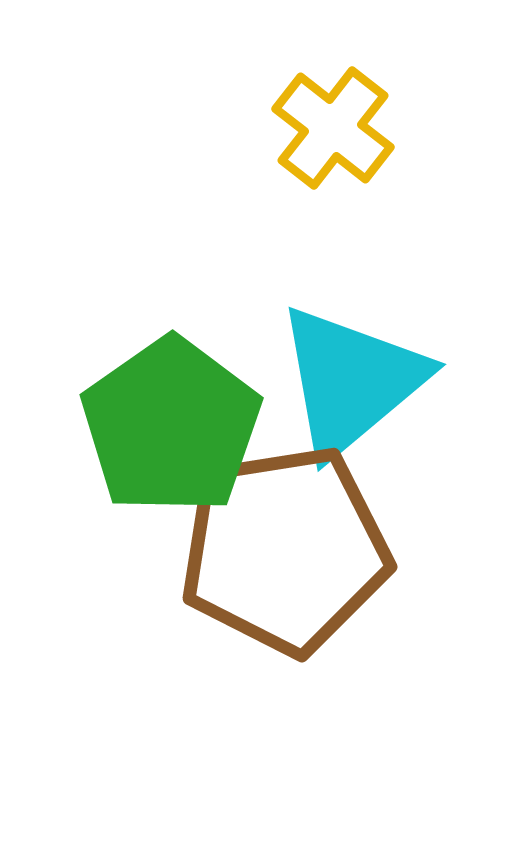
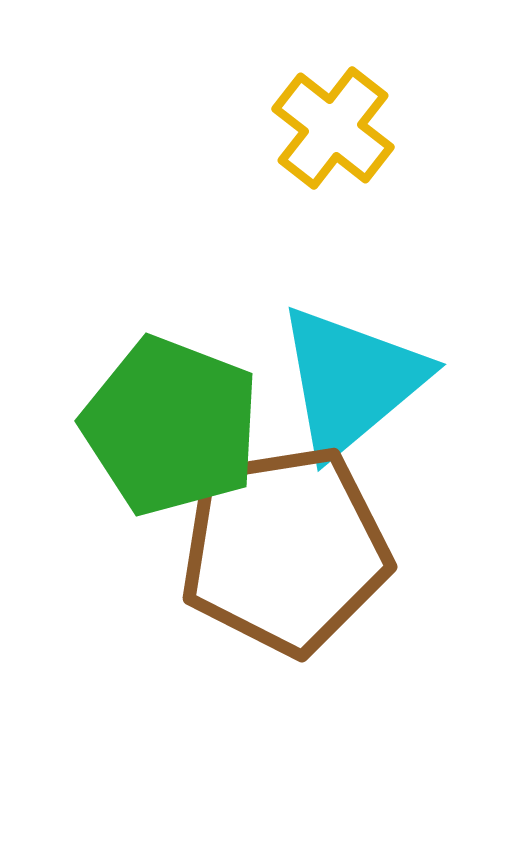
green pentagon: rotated 16 degrees counterclockwise
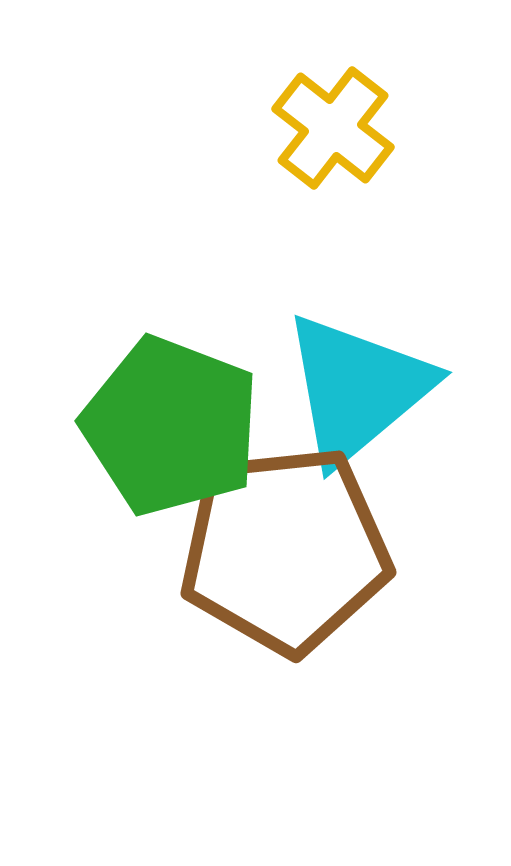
cyan triangle: moved 6 px right, 8 px down
brown pentagon: rotated 3 degrees clockwise
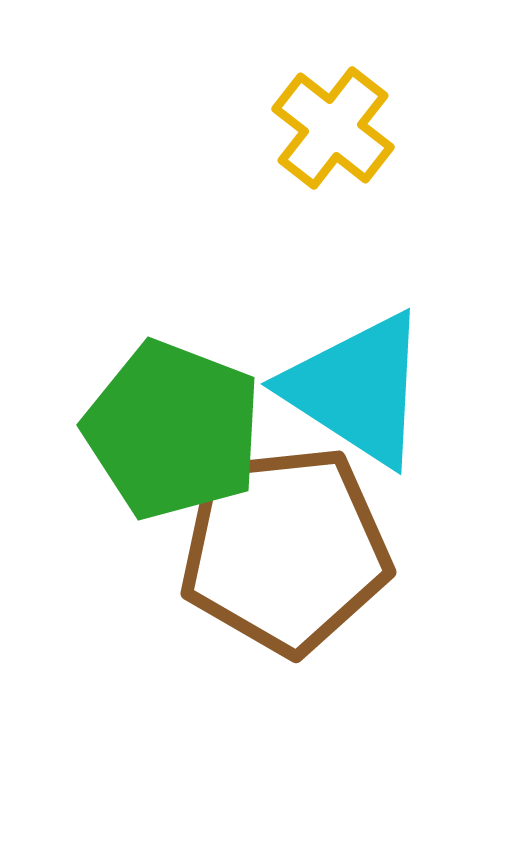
cyan triangle: rotated 47 degrees counterclockwise
green pentagon: moved 2 px right, 4 px down
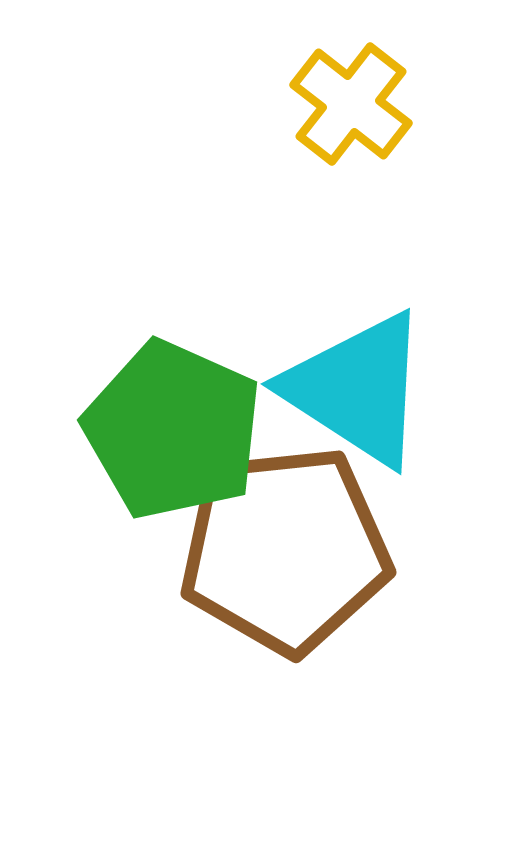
yellow cross: moved 18 px right, 24 px up
green pentagon: rotated 3 degrees clockwise
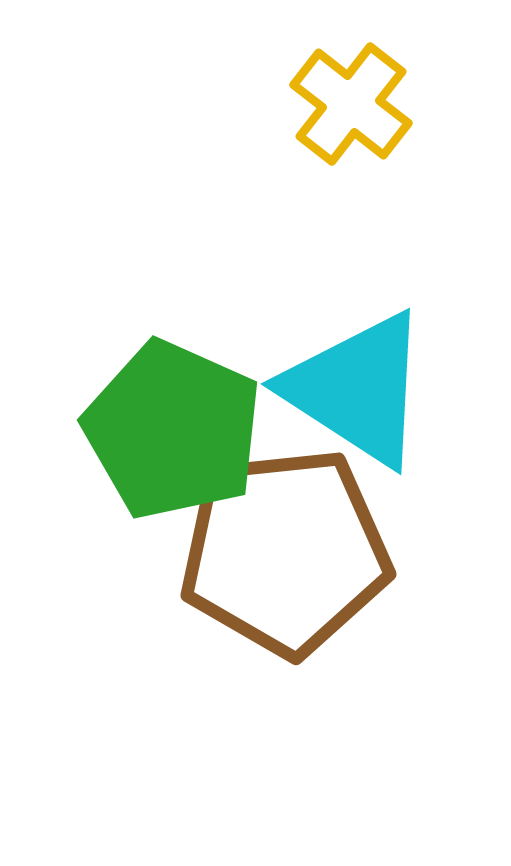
brown pentagon: moved 2 px down
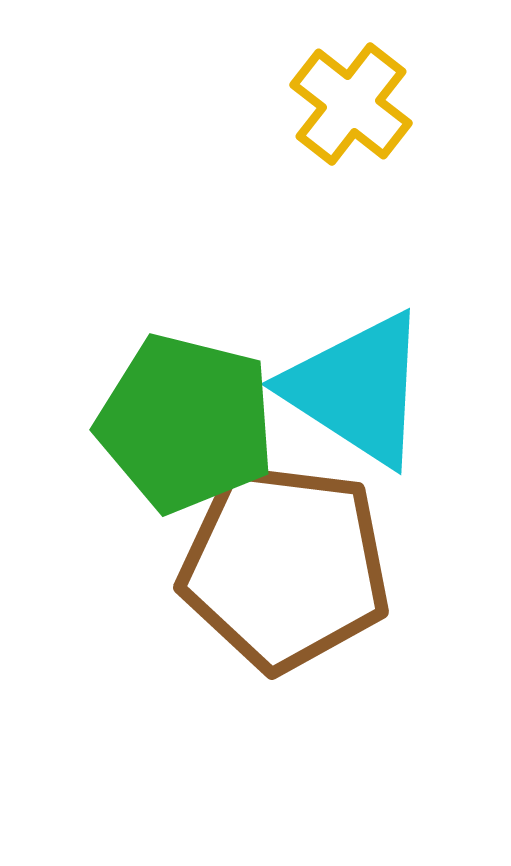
green pentagon: moved 13 px right, 7 px up; rotated 10 degrees counterclockwise
brown pentagon: moved 15 px down; rotated 13 degrees clockwise
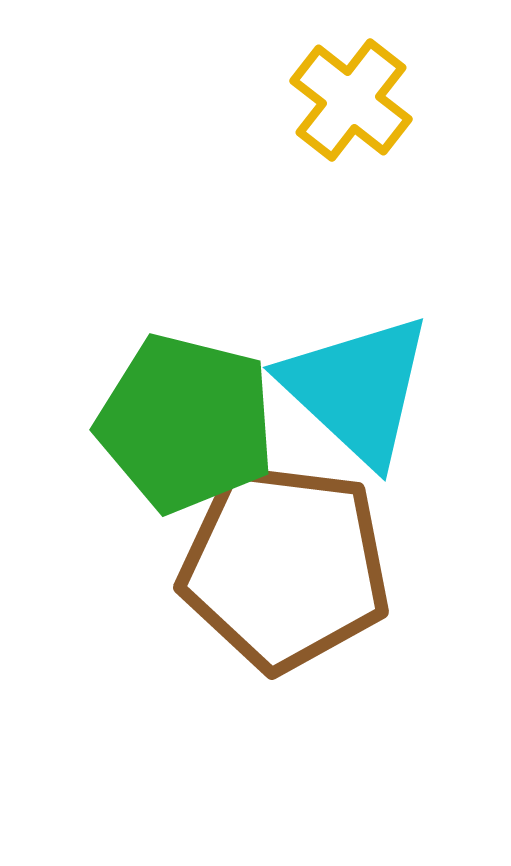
yellow cross: moved 4 px up
cyan triangle: rotated 10 degrees clockwise
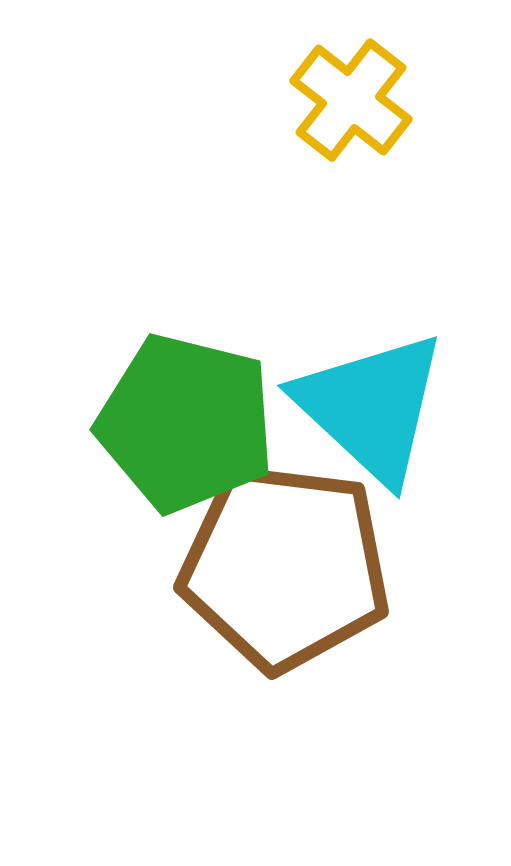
cyan triangle: moved 14 px right, 18 px down
